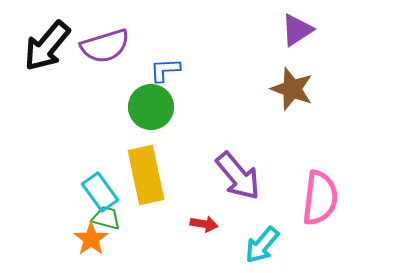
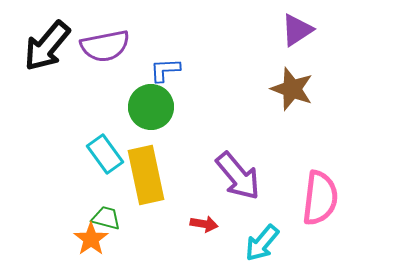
purple semicircle: rotated 6 degrees clockwise
cyan rectangle: moved 5 px right, 38 px up
cyan arrow: moved 2 px up
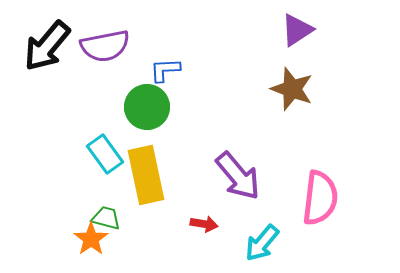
green circle: moved 4 px left
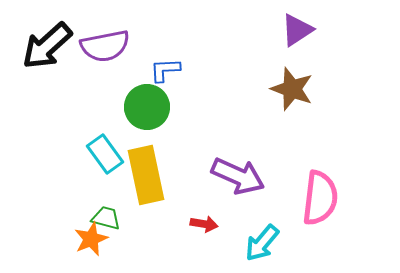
black arrow: rotated 8 degrees clockwise
purple arrow: rotated 26 degrees counterclockwise
orange star: rotated 12 degrees clockwise
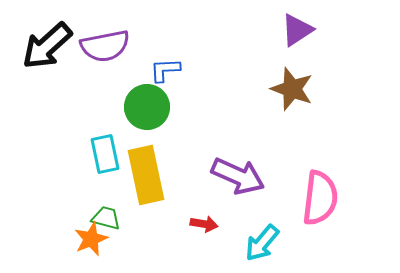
cyan rectangle: rotated 24 degrees clockwise
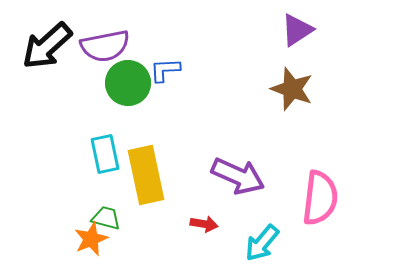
green circle: moved 19 px left, 24 px up
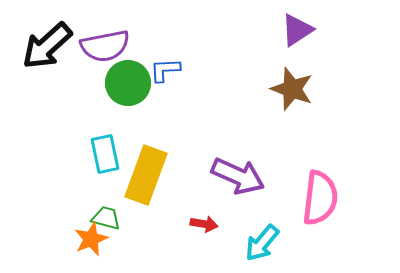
yellow rectangle: rotated 32 degrees clockwise
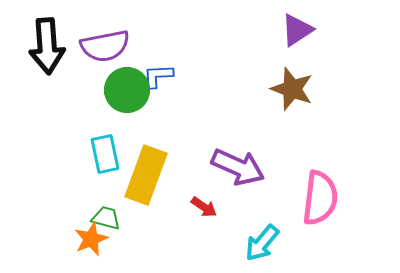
black arrow: rotated 52 degrees counterclockwise
blue L-shape: moved 7 px left, 6 px down
green circle: moved 1 px left, 7 px down
purple arrow: moved 9 px up
red arrow: moved 17 px up; rotated 24 degrees clockwise
